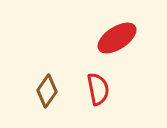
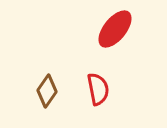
red ellipse: moved 2 px left, 9 px up; rotated 18 degrees counterclockwise
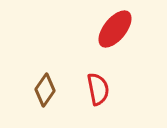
brown diamond: moved 2 px left, 1 px up
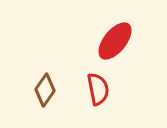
red ellipse: moved 12 px down
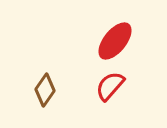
red semicircle: moved 12 px right, 3 px up; rotated 128 degrees counterclockwise
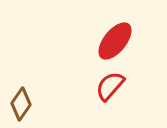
brown diamond: moved 24 px left, 14 px down
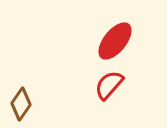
red semicircle: moved 1 px left, 1 px up
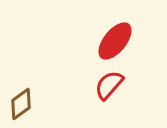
brown diamond: rotated 20 degrees clockwise
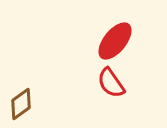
red semicircle: moved 2 px right, 2 px up; rotated 76 degrees counterclockwise
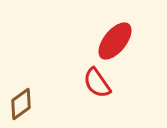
red semicircle: moved 14 px left
